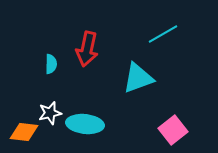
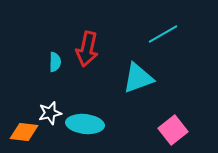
cyan semicircle: moved 4 px right, 2 px up
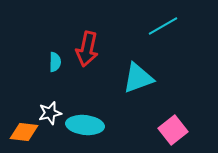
cyan line: moved 8 px up
cyan ellipse: moved 1 px down
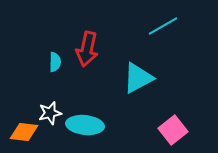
cyan triangle: rotated 8 degrees counterclockwise
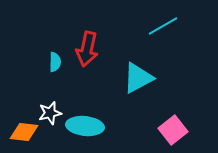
cyan ellipse: moved 1 px down
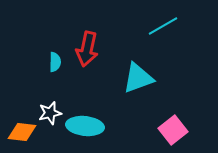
cyan triangle: rotated 8 degrees clockwise
orange diamond: moved 2 px left
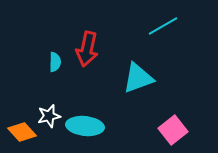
white star: moved 1 px left, 3 px down
orange diamond: rotated 40 degrees clockwise
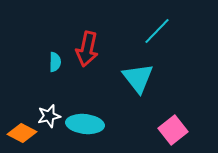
cyan line: moved 6 px left, 5 px down; rotated 16 degrees counterclockwise
cyan triangle: rotated 48 degrees counterclockwise
cyan ellipse: moved 2 px up
orange diamond: moved 1 px down; rotated 20 degrees counterclockwise
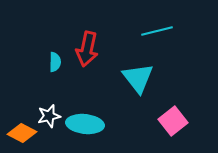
cyan line: rotated 32 degrees clockwise
pink square: moved 9 px up
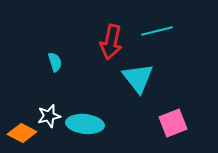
red arrow: moved 24 px right, 7 px up
cyan semicircle: rotated 18 degrees counterclockwise
pink square: moved 2 px down; rotated 16 degrees clockwise
